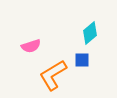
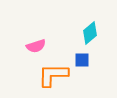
pink semicircle: moved 5 px right
orange L-shape: rotated 32 degrees clockwise
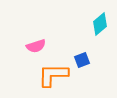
cyan diamond: moved 10 px right, 9 px up
blue square: rotated 21 degrees counterclockwise
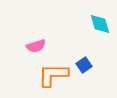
cyan diamond: rotated 65 degrees counterclockwise
blue square: moved 2 px right, 5 px down; rotated 14 degrees counterclockwise
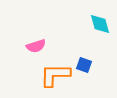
blue square: rotated 35 degrees counterclockwise
orange L-shape: moved 2 px right
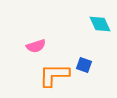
cyan diamond: rotated 10 degrees counterclockwise
orange L-shape: moved 1 px left
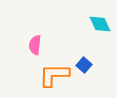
pink semicircle: moved 1 px left, 1 px up; rotated 114 degrees clockwise
blue square: rotated 21 degrees clockwise
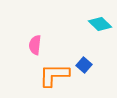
cyan diamond: rotated 20 degrees counterclockwise
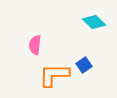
cyan diamond: moved 6 px left, 2 px up
blue square: rotated 14 degrees clockwise
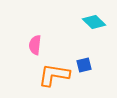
blue square: rotated 21 degrees clockwise
orange L-shape: rotated 8 degrees clockwise
